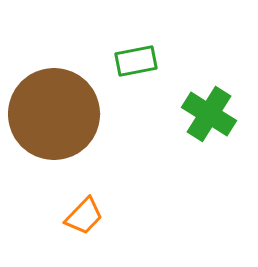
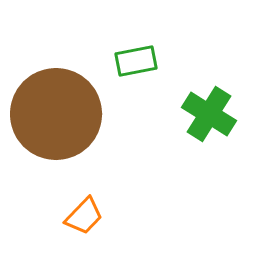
brown circle: moved 2 px right
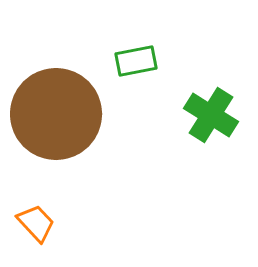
green cross: moved 2 px right, 1 px down
orange trapezoid: moved 48 px left, 7 px down; rotated 87 degrees counterclockwise
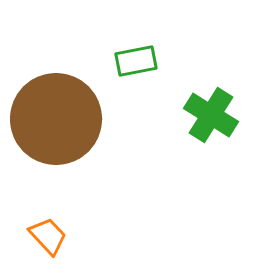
brown circle: moved 5 px down
orange trapezoid: moved 12 px right, 13 px down
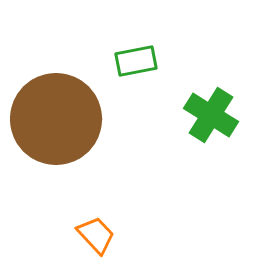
orange trapezoid: moved 48 px right, 1 px up
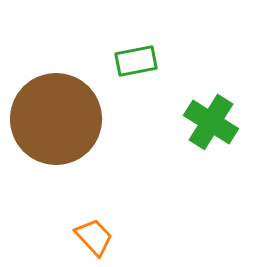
green cross: moved 7 px down
orange trapezoid: moved 2 px left, 2 px down
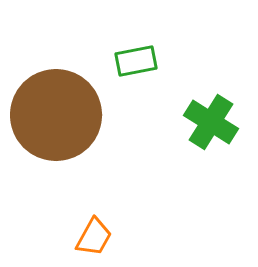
brown circle: moved 4 px up
orange trapezoid: rotated 72 degrees clockwise
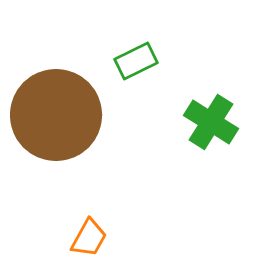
green rectangle: rotated 15 degrees counterclockwise
orange trapezoid: moved 5 px left, 1 px down
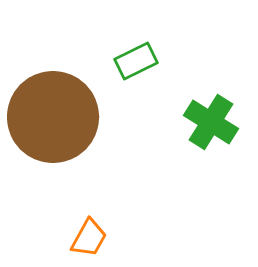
brown circle: moved 3 px left, 2 px down
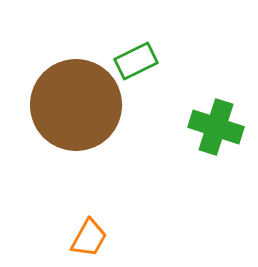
brown circle: moved 23 px right, 12 px up
green cross: moved 5 px right, 5 px down; rotated 14 degrees counterclockwise
